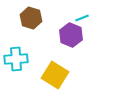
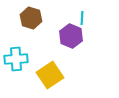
cyan line: rotated 64 degrees counterclockwise
purple hexagon: moved 1 px down
yellow square: moved 5 px left; rotated 24 degrees clockwise
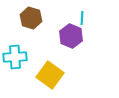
cyan cross: moved 1 px left, 2 px up
yellow square: rotated 20 degrees counterclockwise
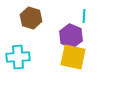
cyan line: moved 2 px right, 2 px up
cyan cross: moved 3 px right
yellow square: moved 23 px right, 18 px up; rotated 24 degrees counterclockwise
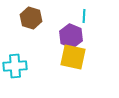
cyan cross: moved 3 px left, 9 px down
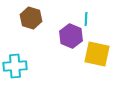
cyan line: moved 2 px right, 3 px down
yellow square: moved 24 px right, 3 px up
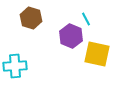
cyan line: rotated 32 degrees counterclockwise
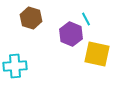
purple hexagon: moved 2 px up
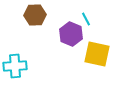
brown hexagon: moved 4 px right, 3 px up; rotated 20 degrees counterclockwise
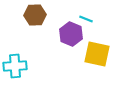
cyan line: rotated 40 degrees counterclockwise
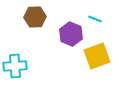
brown hexagon: moved 2 px down
cyan line: moved 9 px right
yellow square: moved 2 px down; rotated 32 degrees counterclockwise
